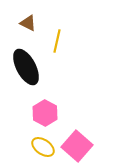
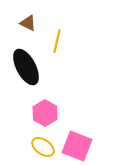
pink square: rotated 20 degrees counterclockwise
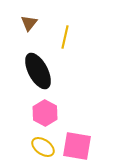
brown triangle: moved 1 px right; rotated 42 degrees clockwise
yellow line: moved 8 px right, 4 px up
black ellipse: moved 12 px right, 4 px down
pink square: rotated 12 degrees counterclockwise
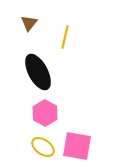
black ellipse: moved 1 px down
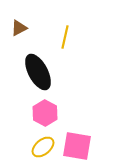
brown triangle: moved 10 px left, 5 px down; rotated 24 degrees clockwise
yellow ellipse: rotated 75 degrees counterclockwise
